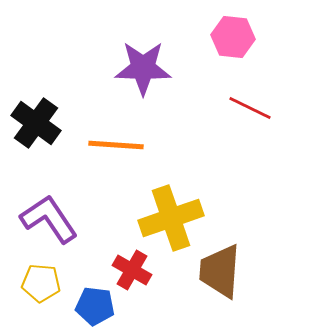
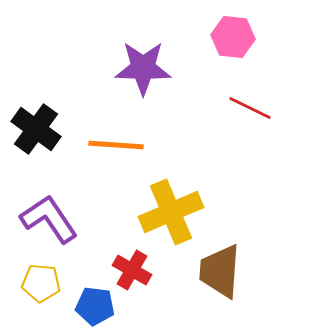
black cross: moved 6 px down
yellow cross: moved 6 px up; rotated 4 degrees counterclockwise
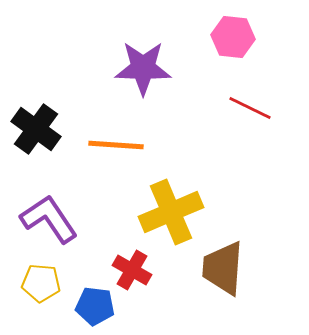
brown trapezoid: moved 3 px right, 3 px up
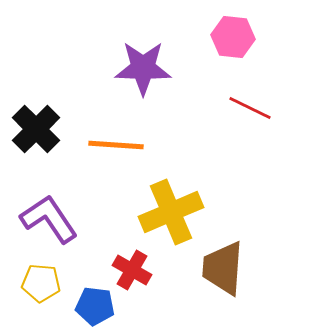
black cross: rotated 9 degrees clockwise
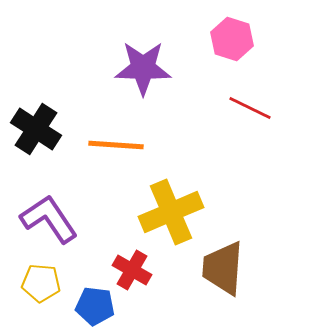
pink hexagon: moved 1 px left, 2 px down; rotated 12 degrees clockwise
black cross: rotated 12 degrees counterclockwise
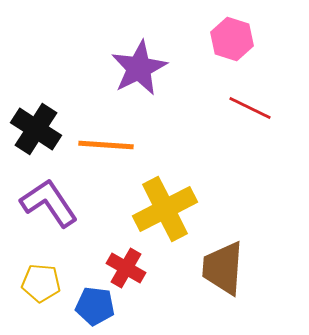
purple star: moved 4 px left; rotated 28 degrees counterclockwise
orange line: moved 10 px left
yellow cross: moved 6 px left, 3 px up; rotated 4 degrees counterclockwise
purple L-shape: moved 16 px up
red cross: moved 6 px left, 2 px up
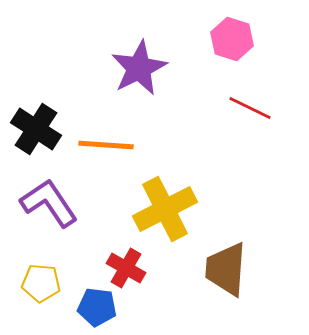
brown trapezoid: moved 3 px right, 1 px down
blue pentagon: moved 2 px right, 1 px down
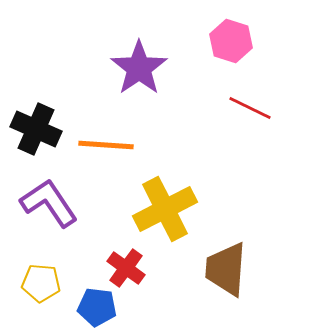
pink hexagon: moved 1 px left, 2 px down
purple star: rotated 8 degrees counterclockwise
black cross: rotated 9 degrees counterclockwise
red cross: rotated 6 degrees clockwise
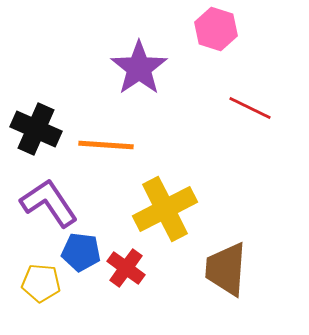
pink hexagon: moved 15 px left, 12 px up
blue pentagon: moved 16 px left, 55 px up
